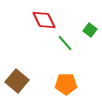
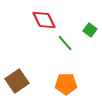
brown square: rotated 15 degrees clockwise
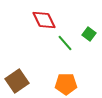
green square: moved 1 px left, 4 px down
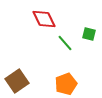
red diamond: moved 1 px up
green square: rotated 24 degrees counterclockwise
orange pentagon: rotated 20 degrees counterclockwise
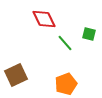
brown square: moved 1 px left, 6 px up; rotated 10 degrees clockwise
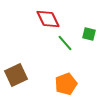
red diamond: moved 4 px right
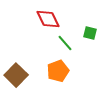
green square: moved 1 px right, 1 px up
brown square: rotated 20 degrees counterclockwise
orange pentagon: moved 8 px left, 13 px up
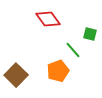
red diamond: rotated 10 degrees counterclockwise
green square: moved 1 px down
green line: moved 8 px right, 7 px down
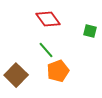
green square: moved 3 px up
green line: moved 27 px left
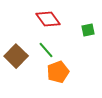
green square: moved 2 px left, 1 px up; rotated 24 degrees counterclockwise
orange pentagon: moved 1 px down
brown square: moved 19 px up
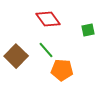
orange pentagon: moved 4 px right, 2 px up; rotated 25 degrees clockwise
